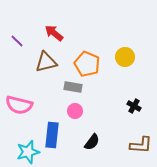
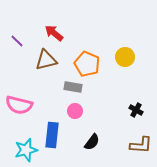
brown triangle: moved 2 px up
black cross: moved 2 px right, 4 px down
cyan star: moved 2 px left, 2 px up
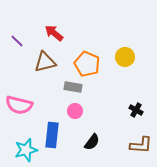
brown triangle: moved 1 px left, 2 px down
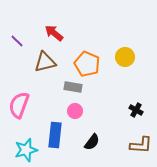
pink semicircle: rotated 96 degrees clockwise
blue rectangle: moved 3 px right
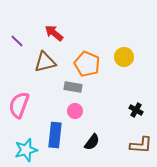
yellow circle: moved 1 px left
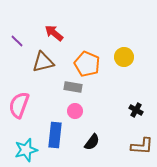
brown triangle: moved 2 px left
brown L-shape: moved 1 px right, 1 px down
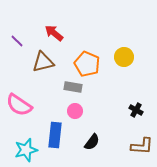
pink semicircle: rotated 76 degrees counterclockwise
